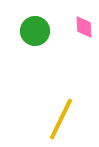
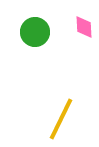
green circle: moved 1 px down
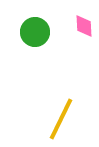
pink diamond: moved 1 px up
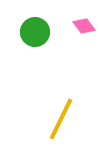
pink diamond: rotated 35 degrees counterclockwise
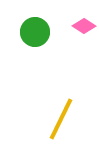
pink diamond: rotated 20 degrees counterclockwise
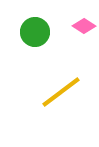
yellow line: moved 27 px up; rotated 27 degrees clockwise
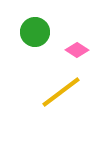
pink diamond: moved 7 px left, 24 px down
